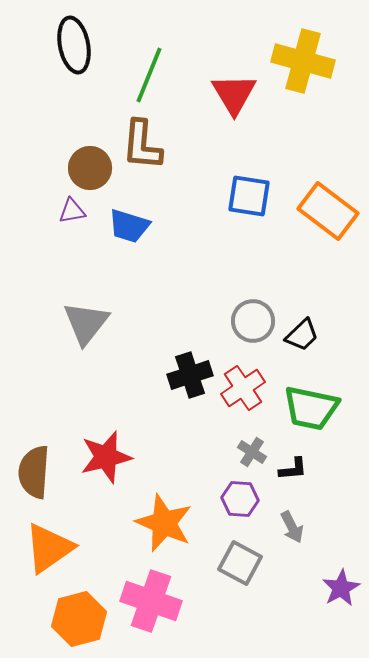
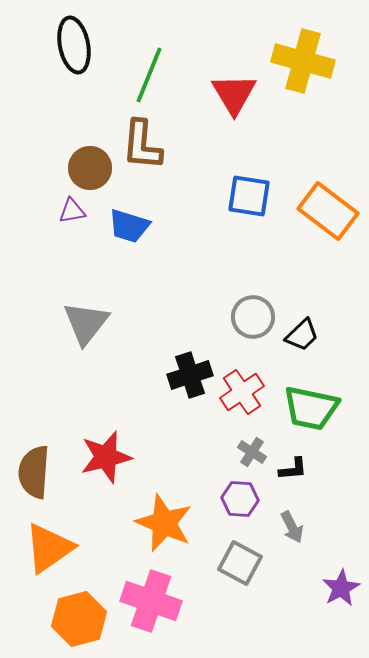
gray circle: moved 4 px up
red cross: moved 1 px left, 4 px down
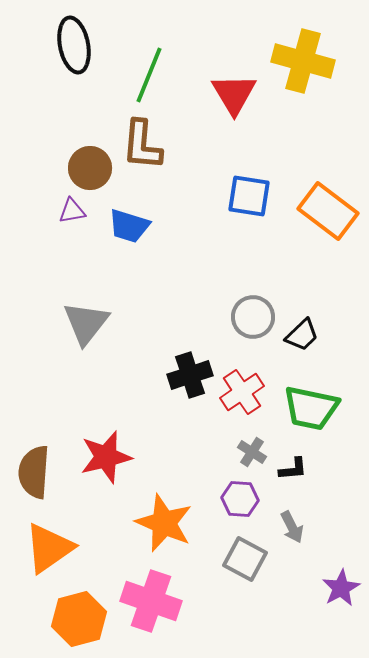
gray square: moved 5 px right, 4 px up
